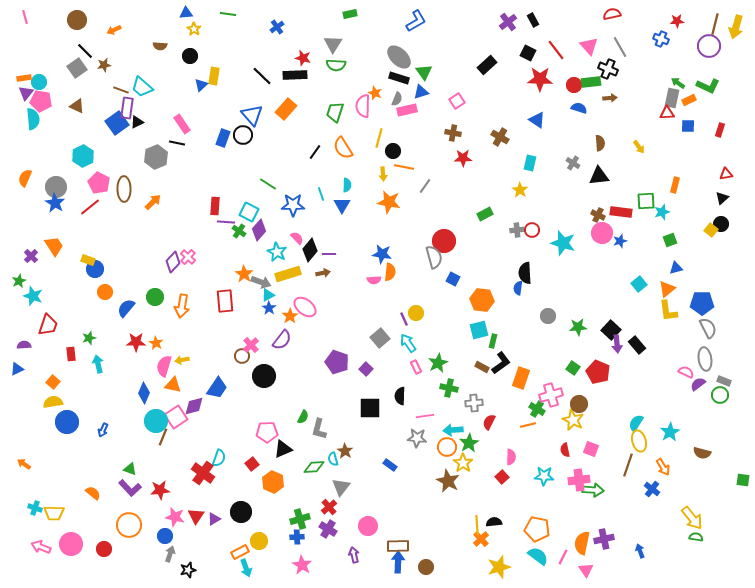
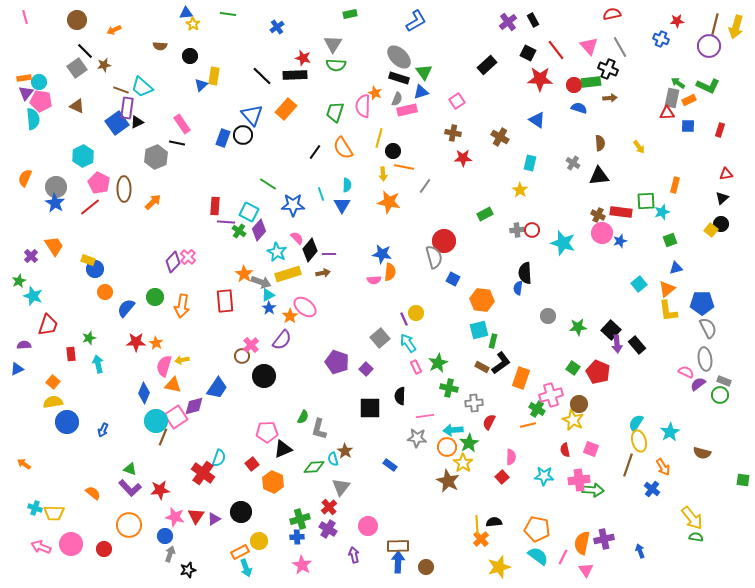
yellow star at (194, 29): moved 1 px left, 5 px up
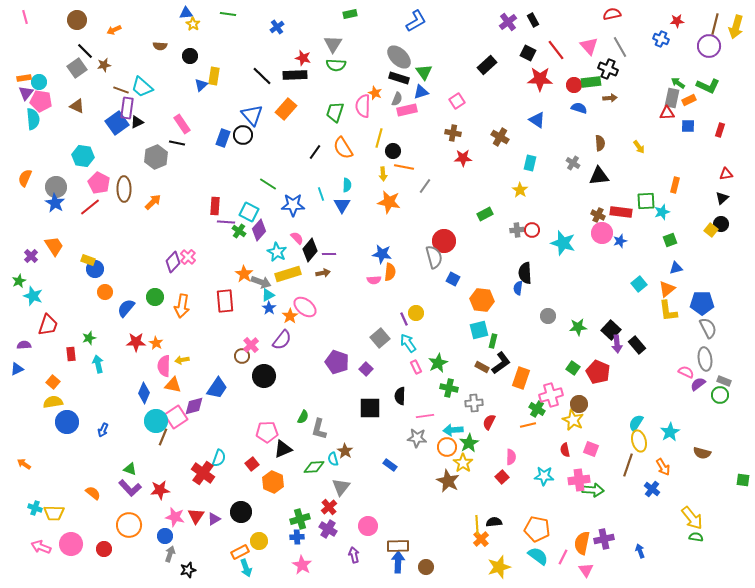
cyan hexagon at (83, 156): rotated 25 degrees counterclockwise
pink semicircle at (164, 366): rotated 15 degrees counterclockwise
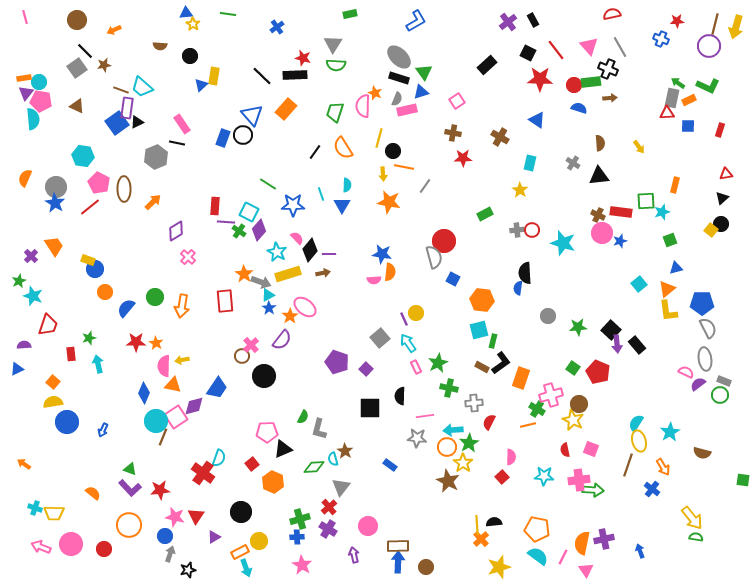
purple diamond at (173, 262): moved 3 px right, 31 px up; rotated 15 degrees clockwise
purple triangle at (214, 519): moved 18 px down
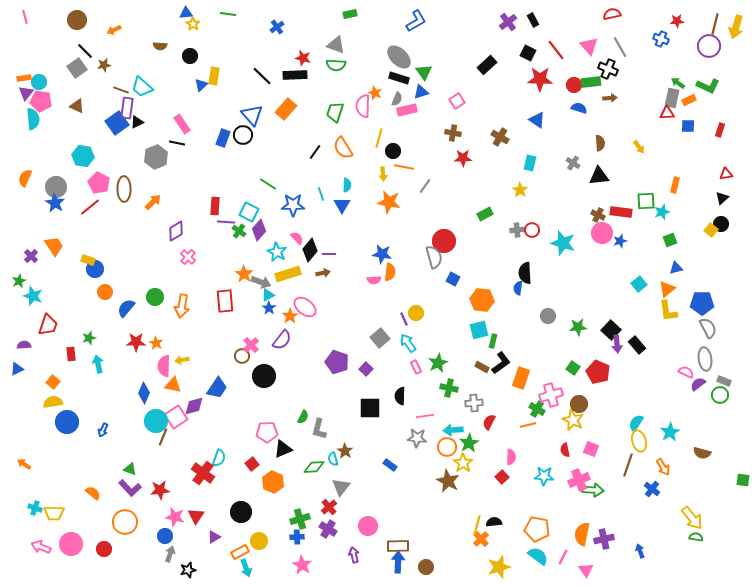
gray triangle at (333, 44): moved 3 px right, 1 px down; rotated 42 degrees counterclockwise
pink cross at (579, 480): rotated 15 degrees counterclockwise
orange circle at (129, 525): moved 4 px left, 3 px up
yellow line at (477, 525): rotated 18 degrees clockwise
orange semicircle at (582, 543): moved 9 px up
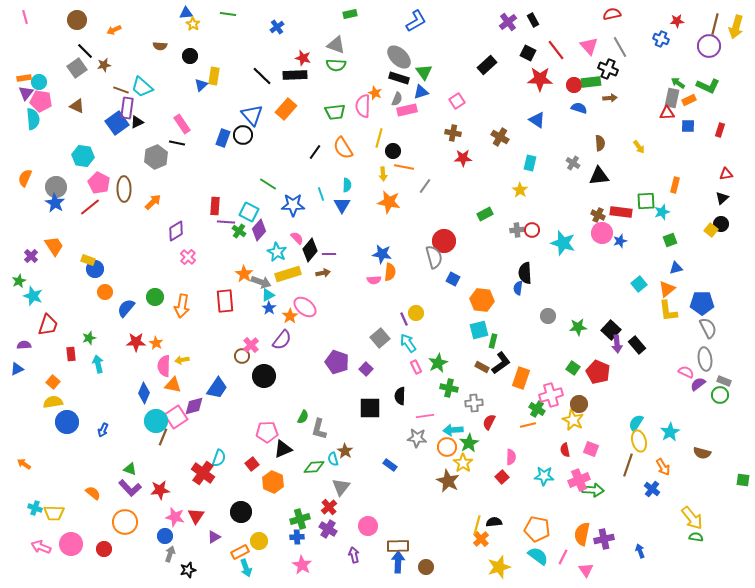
green trapezoid at (335, 112): rotated 115 degrees counterclockwise
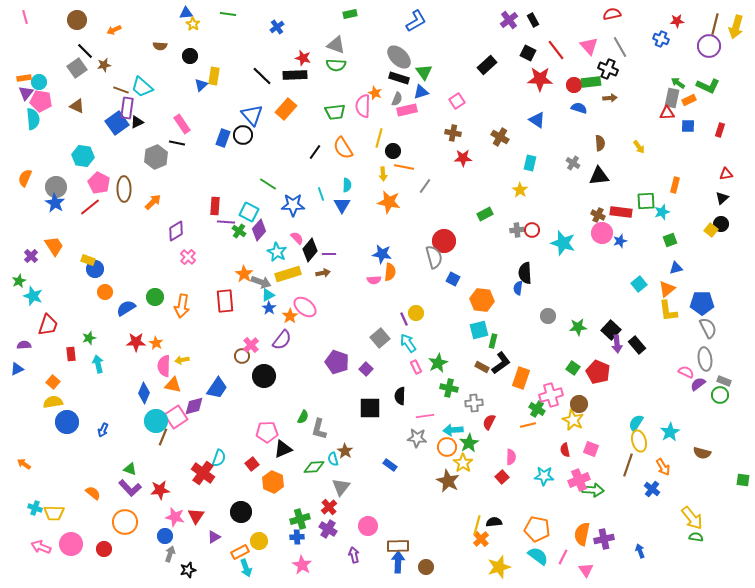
purple cross at (508, 22): moved 1 px right, 2 px up
blue semicircle at (126, 308): rotated 18 degrees clockwise
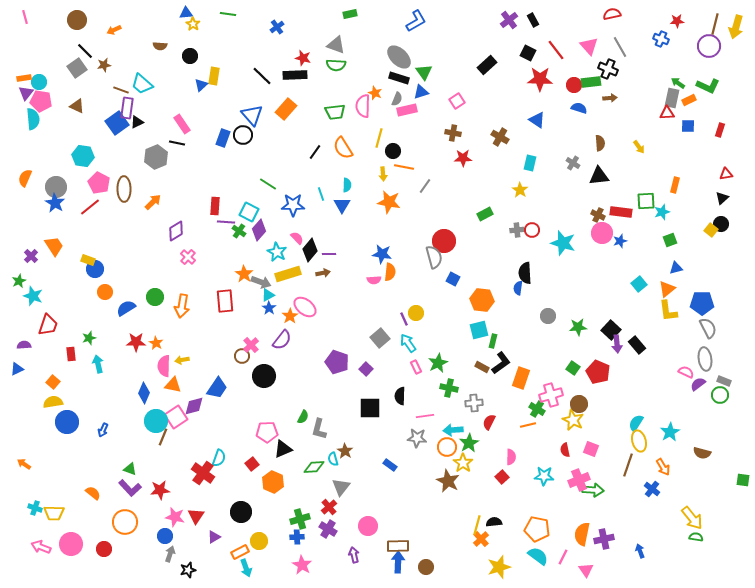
cyan trapezoid at (142, 87): moved 3 px up
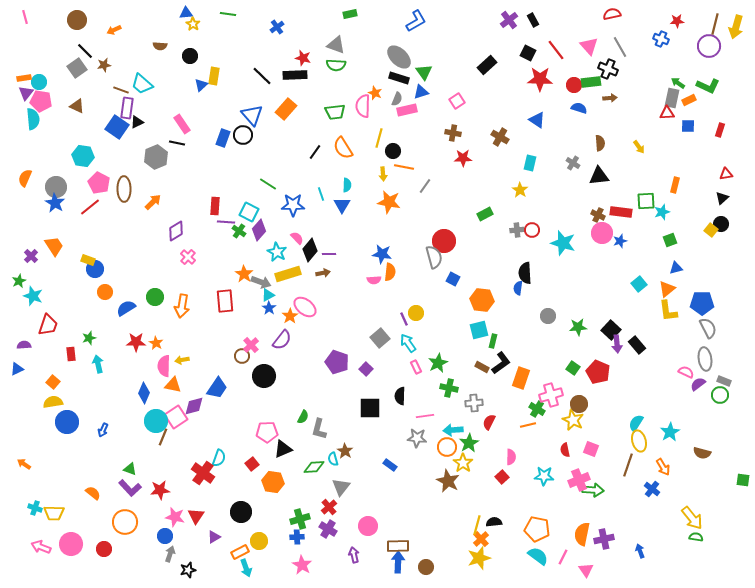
blue square at (117, 123): moved 4 px down; rotated 20 degrees counterclockwise
orange hexagon at (273, 482): rotated 15 degrees counterclockwise
yellow star at (499, 567): moved 20 px left, 9 px up
